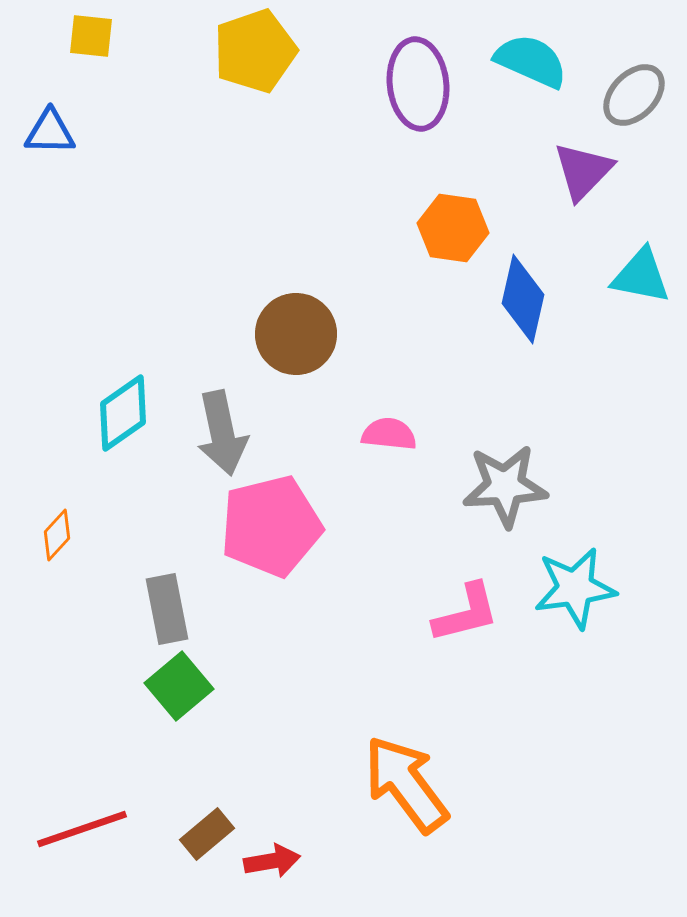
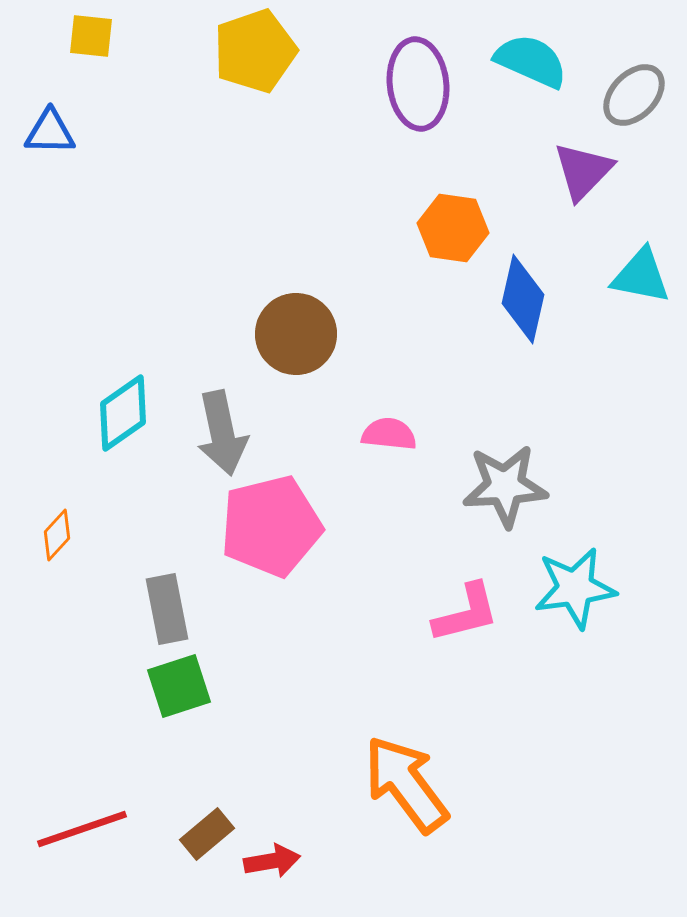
green square: rotated 22 degrees clockwise
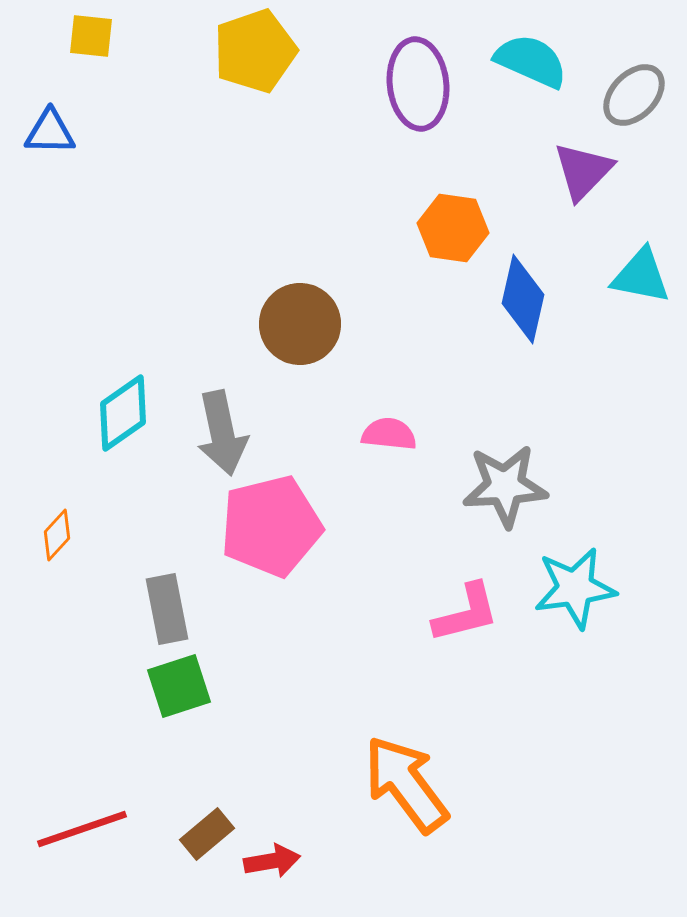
brown circle: moved 4 px right, 10 px up
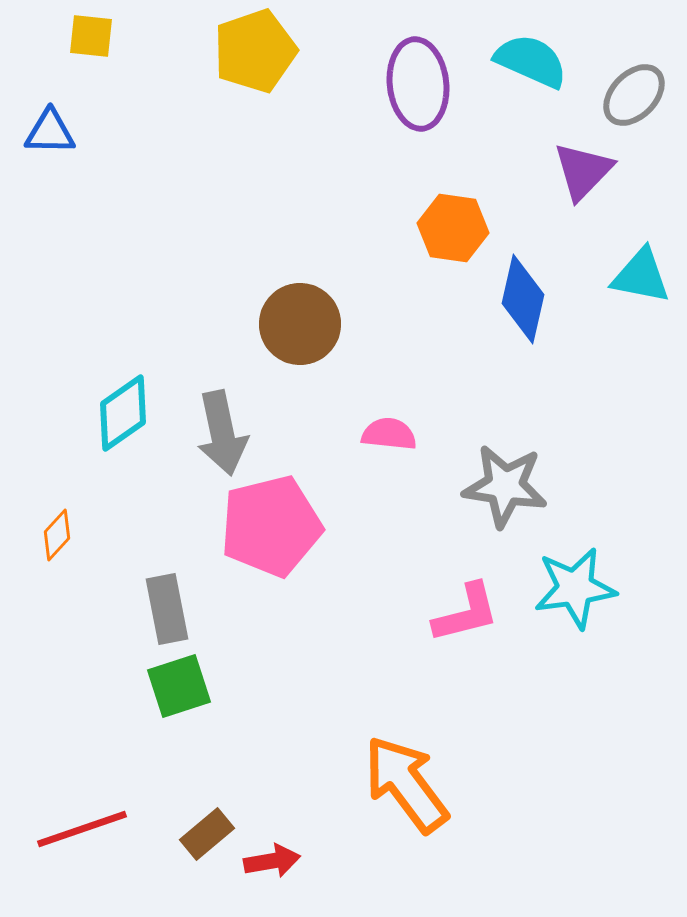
gray star: rotated 12 degrees clockwise
